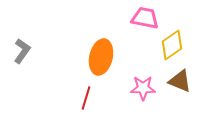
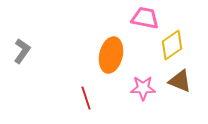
orange ellipse: moved 10 px right, 2 px up
red line: rotated 35 degrees counterclockwise
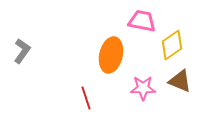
pink trapezoid: moved 3 px left, 3 px down
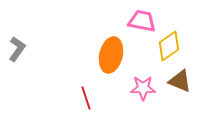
yellow diamond: moved 3 px left, 1 px down
gray L-shape: moved 5 px left, 2 px up
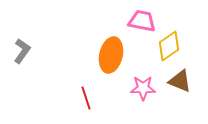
gray L-shape: moved 5 px right, 2 px down
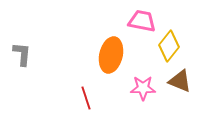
yellow diamond: rotated 16 degrees counterclockwise
gray L-shape: moved 3 px down; rotated 30 degrees counterclockwise
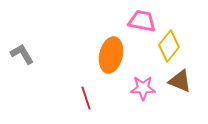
gray L-shape: rotated 35 degrees counterclockwise
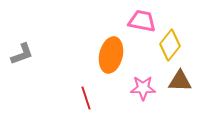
yellow diamond: moved 1 px right, 1 px up
gray L-shape: rotated 100 degrees clockwise
brown triangle: rotated 20 degrees counterclockwise
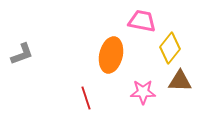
yellow diamond: moved 3 px down
pink star: moved 4 px down
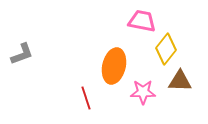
yellow diamond: moved 4 px left, 1 px down
orange ellipse: moved 3 px right, 11 px down
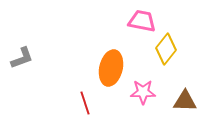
gray L-shape: moved 4 px down
orange ellipse: moved 3 px left, 2 px down
brown triangle: moved 5 px right, 20 px down
red line: moved 1 px left, 5 px down
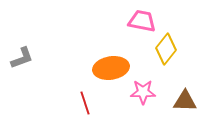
orange ellipse: rotated 68 degrees clockwise
